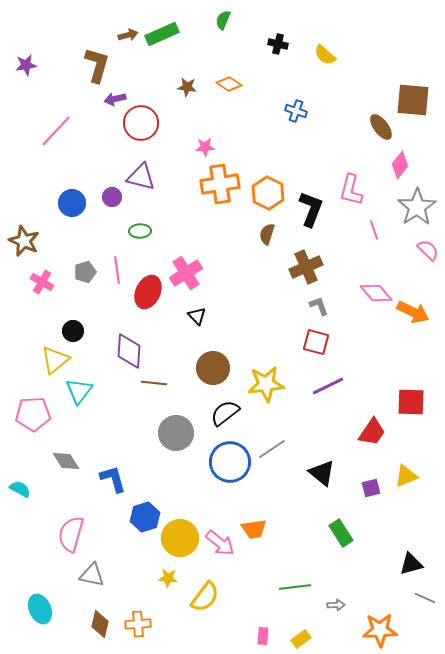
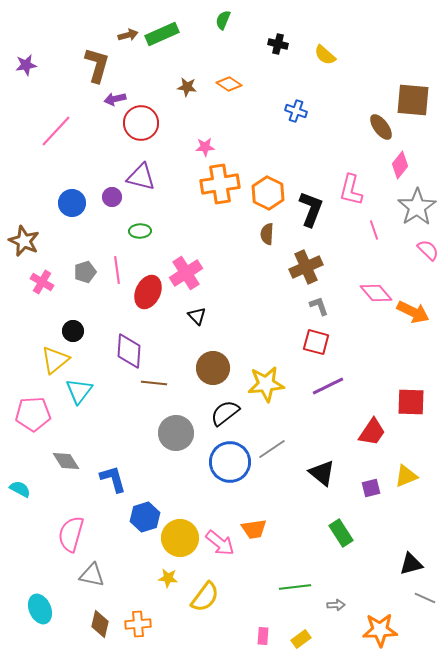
brown semicircle at (267, 234): rotated 15 degrees counterclockwise
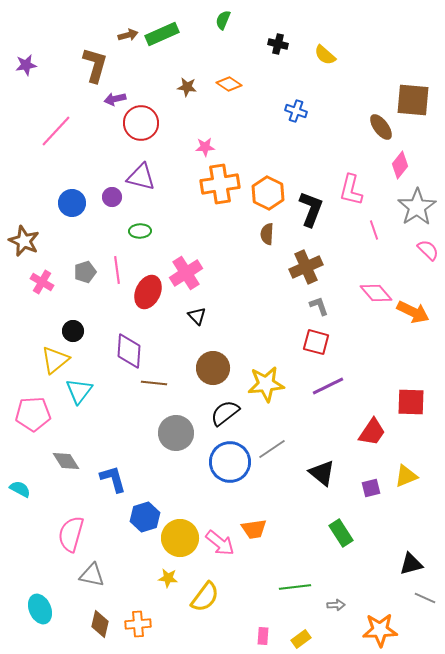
brown L-shape at (97, 65): moved 2 px left
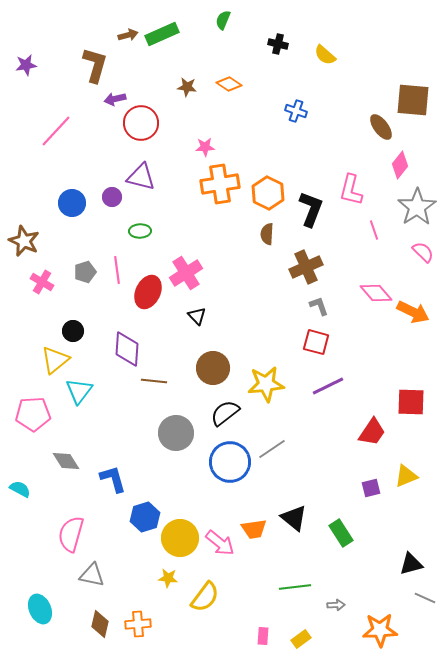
pink semicircle at (428, 250): moved 5 px left, 2 px down
purple diamond at (129, 351): moved 2 px left, 2 px up
brown line at (154, 383): moved 2 px up
black triangle at (322, 473): moved 28 px left, 45 px down
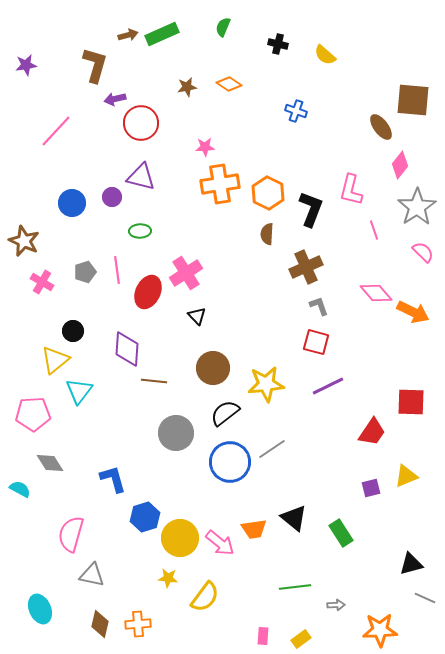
green semicircle at (223, 20): moved 7 px down
brown star at (187, 87): rotated 18 degrees counterclockwise
gray diamond at (66, 461): moved 16 px left, 2 px down
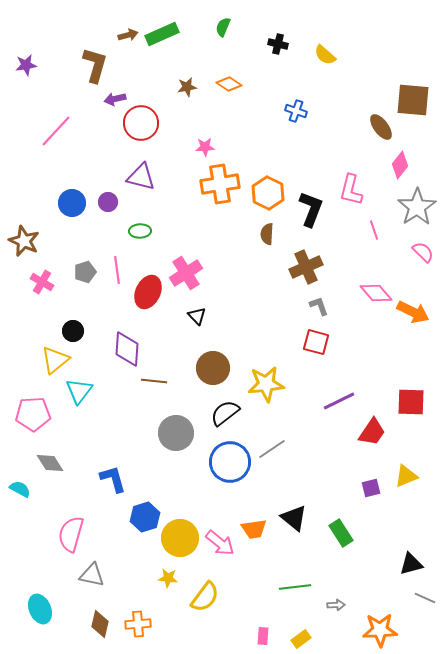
purple circle at (112, 197): moved 4 px left, 5 px down
purple line at (328, 386): moved 11 px right, 15 px down
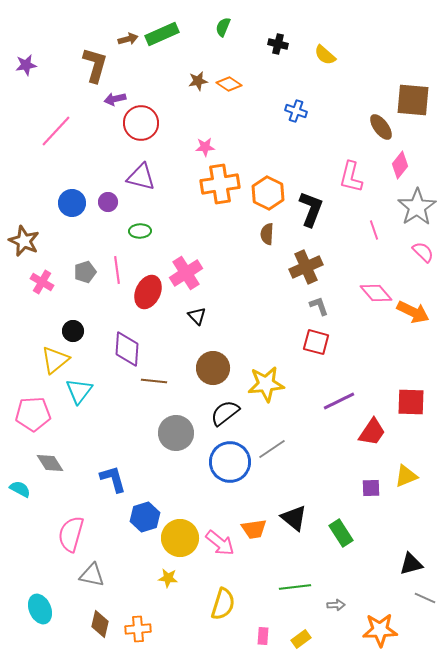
brown arrow at (128, 35): moved 4 px down
brown star at (187, 87): moved 11 px right, 6 px up
pink L-shape at (351, 190): moved 13 px up
purple square at (371, 488): rotated 12 degrees clockwise
yellow semicircle at (205, 597): moved 18 px right, 7 px down; rotated 20 degrees counterclockwise
orange cross at (138, 624): moved 5 px down
